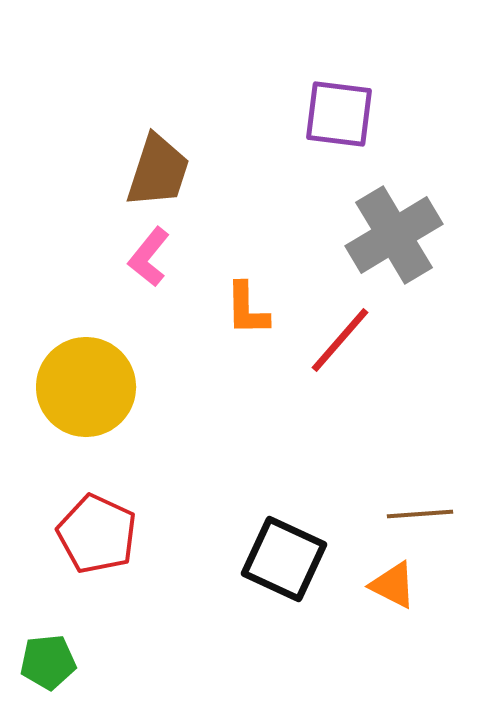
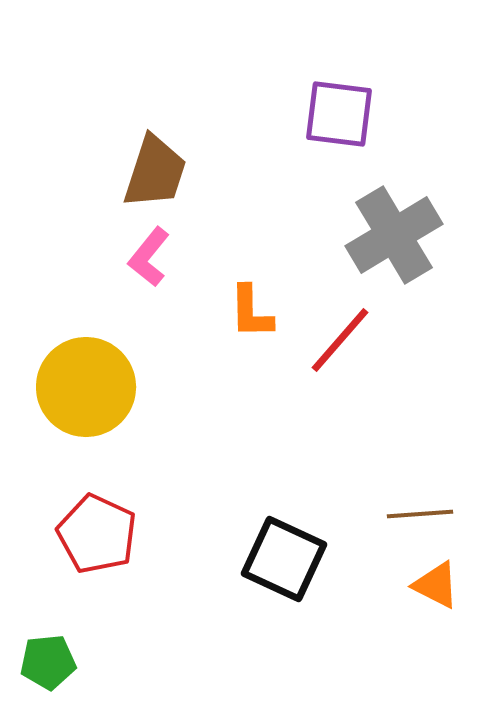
brown trapezoid: moved 3 px left, 1 px down
orange L-shape: moved 4 px right, 3 px down
orange triangle: moved 43 px right
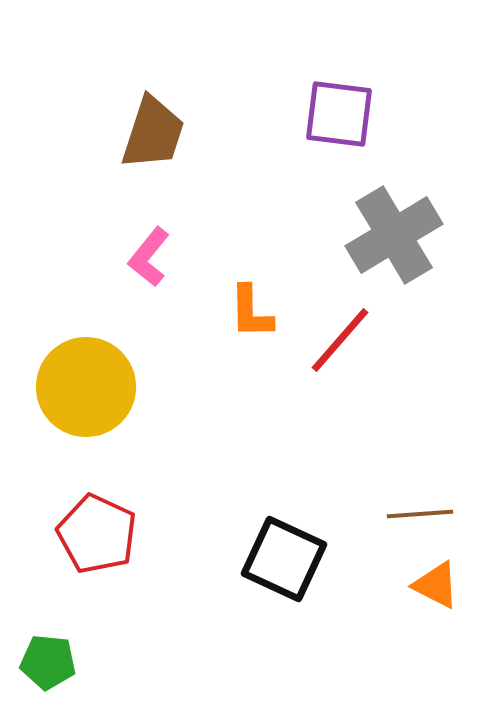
brown trapezoid: moved 2 px left, 39 px up
green pentagon: rotated 12 degrees clockwise
